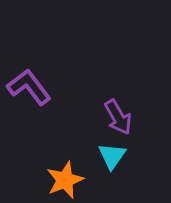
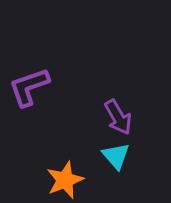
purple L-shape: rotated 72 degrees counterclockwise
cyan triangle: moved 4 px right; rotated 16 degrees counterclockwise
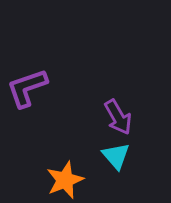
purple L-shape: moved 2 px left, 1 px down
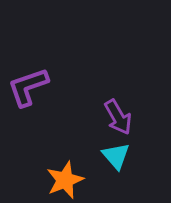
purple L-shape: moved 1 px right, 1 px up
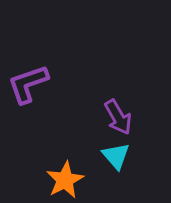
purple L-shape: moved 3 px up
orange star: rotated 6 degrees counterclockwise
